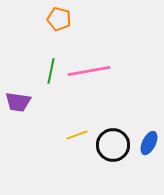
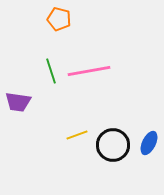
green line: rotated 30 degrees counterclockwise
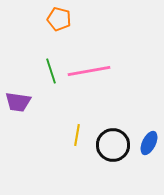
yellow line: rotated 60 degrees counterclockwise
